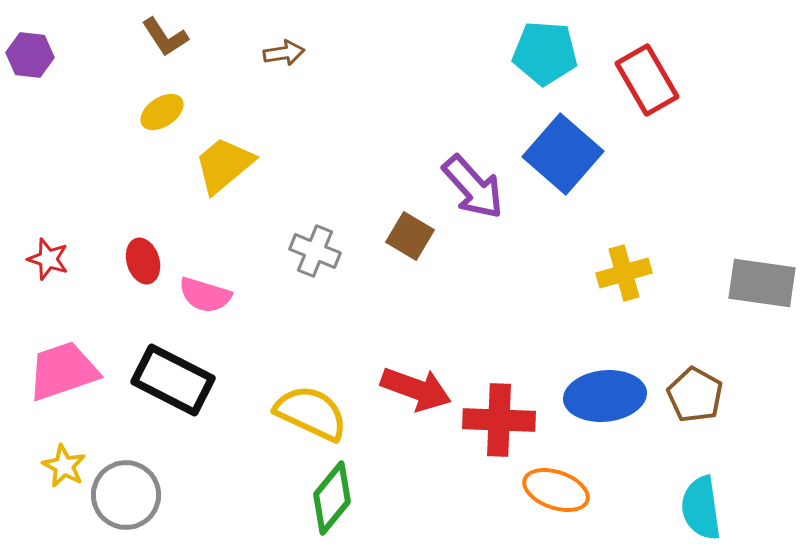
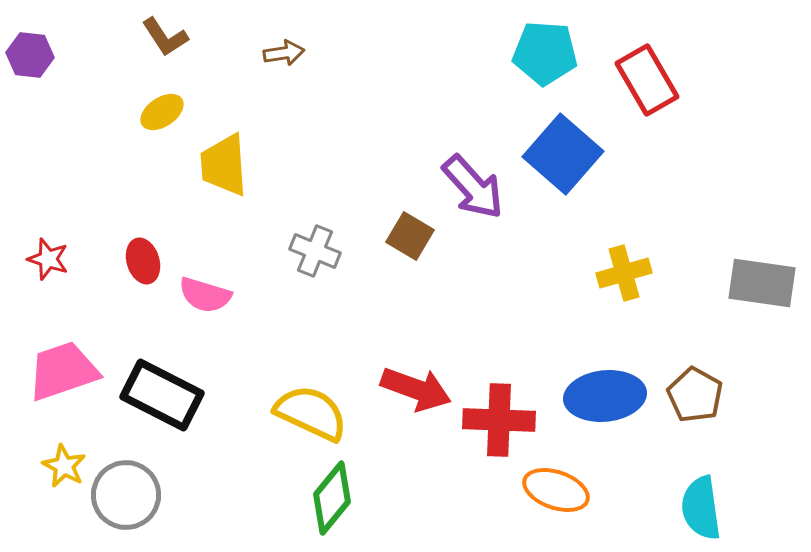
yellow trapezoid: rotated 54 degrees counterclockwise
black rectangle: moved 11 px left, 15 px down
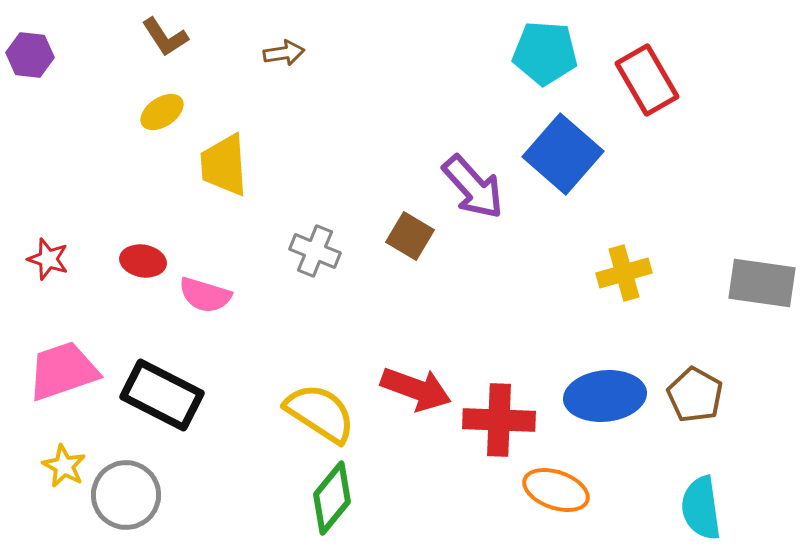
red ellipse: rotated 63 degrees counterclockwise
yellow semicircle: moved 9 px right; rotated 8 degrees clockwise
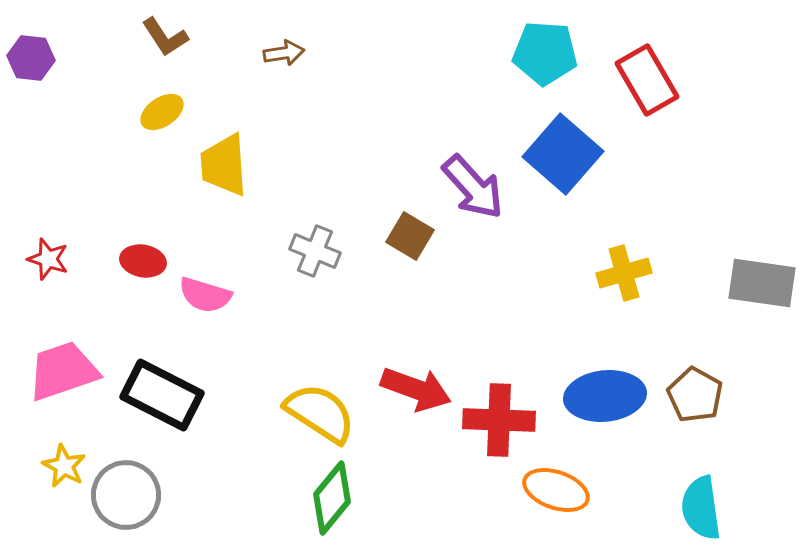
purple hexagon: moved 1 px right, 3 px down
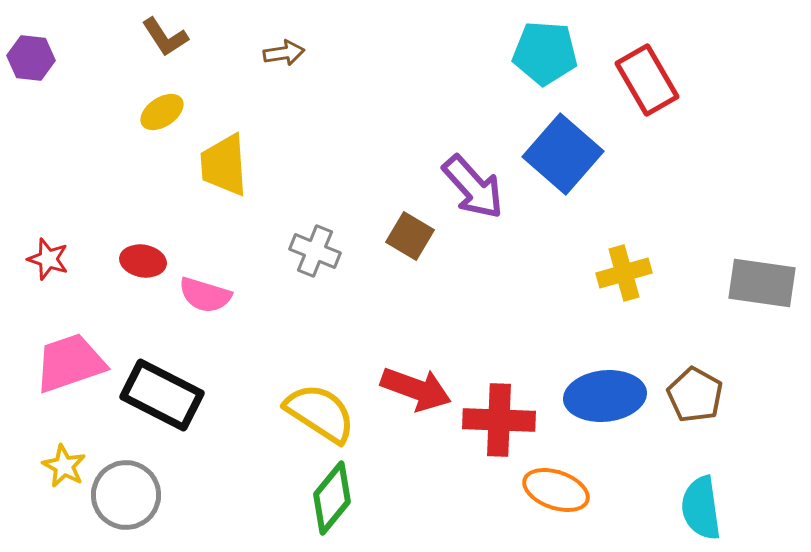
pink trapezoid: moved 7 px right, 8 px up
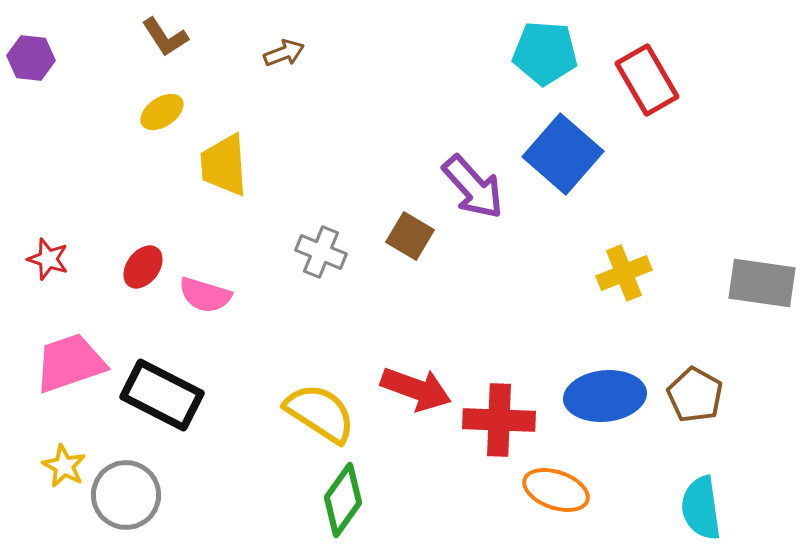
brown arrow: rotated 12 degrees counterclockwise
gray cross: moved 6 px right, 1 px down
red ellipse: moved 6 px down; rotated 63 degrees counterclockwise
yellow cross: rotated 6 degrees counterclockwise
green diamond: moved 11 px right, 2 px down; rotated 4 degrees counterclockwise
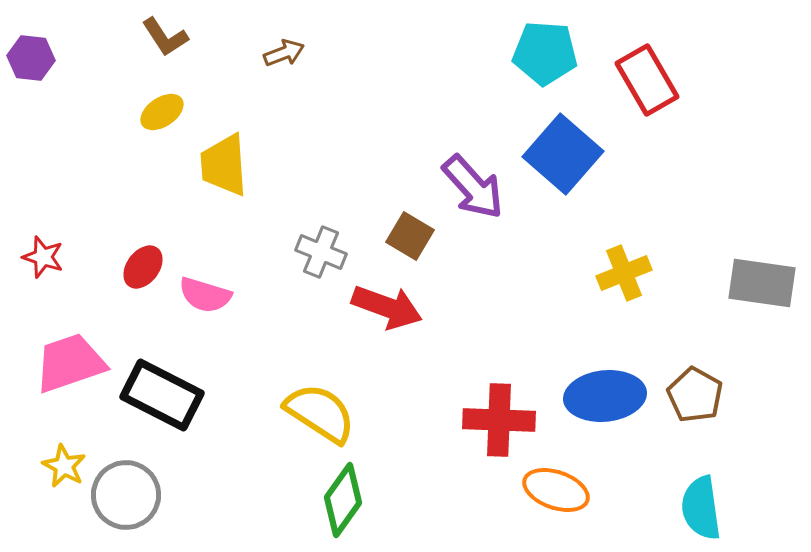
red star: moved 5 px left, 2 px up
red arrow: moved 29 px left, 82 px up
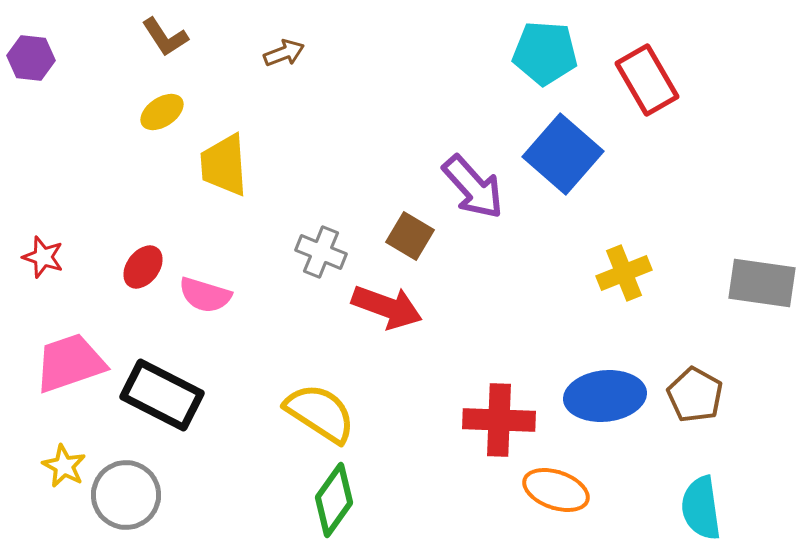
green diamond: moved 9 px left
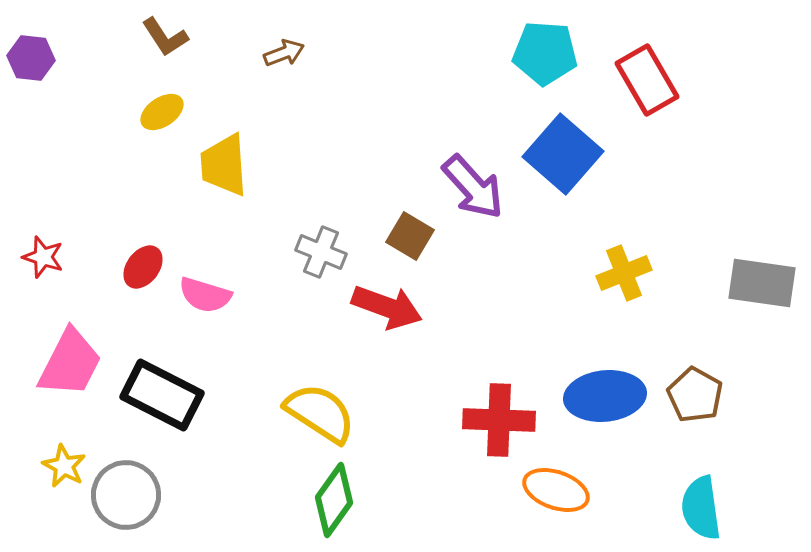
pink trapezoid: rotated 136 degrees clockwise
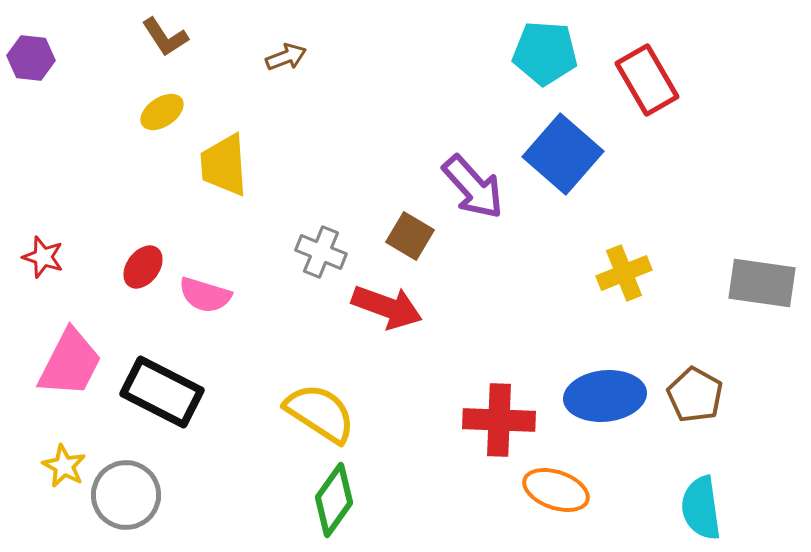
brown arrow: moved 2 px right, 4 px down
black rectangle: moved 3 px up
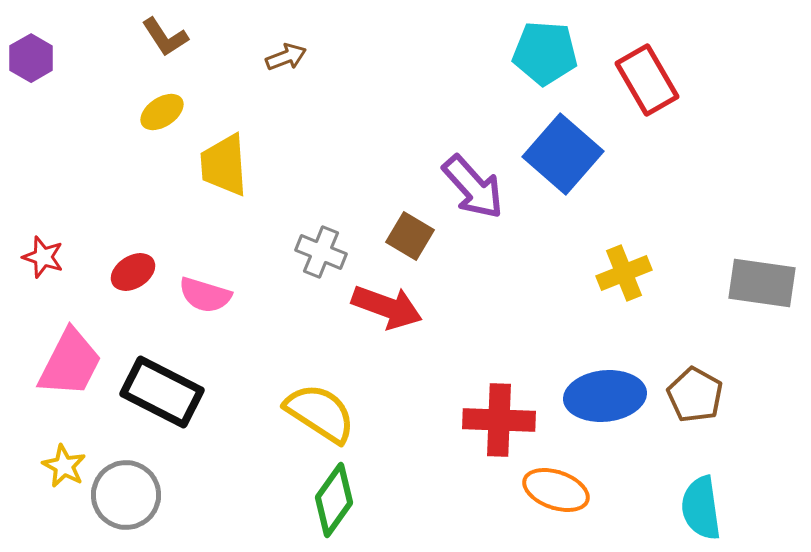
purple hexagon: rotated 24 degrees clockwise
red ellipse: moved 10 px left, 5 px down; rotated 21 degrees clockwise
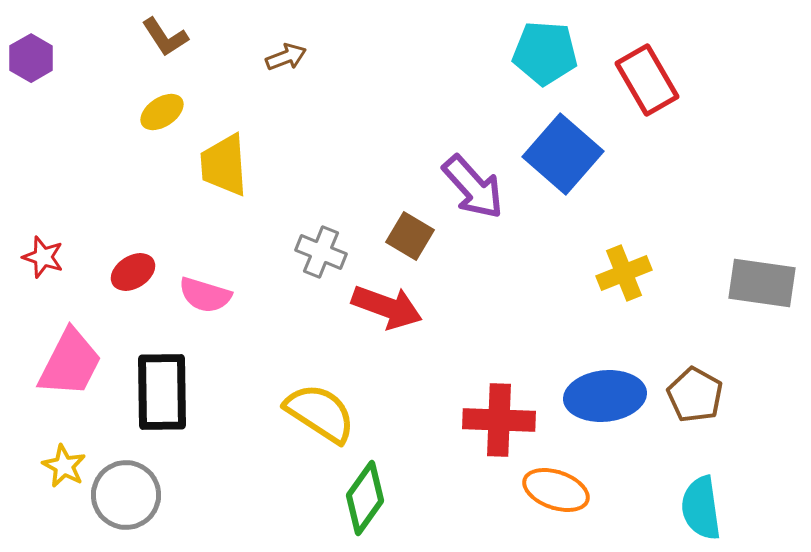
black rectangle: rotated 62 degrees clockwise
green diamond: moved 31 px right, 2 px up
